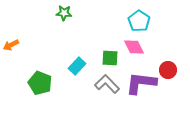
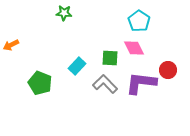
pink diamond: moved 1 px down
gray L-shape: moved 2 px left
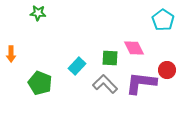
green star: moved 26 px left
cyan pentagon: moved 24 px right, 1 px up
orange arrow: moved 9 px down; rotated 63 degrees counterclockwise
red circle: moved 1 px left
